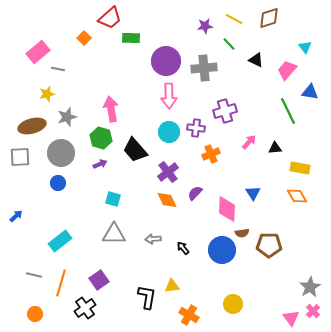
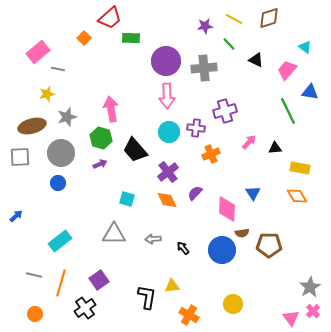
cyan triangle at (305, 47): rotated 16 degrees counterclockwise
pink arrow at (169, 96): moved 2 px left
cyan square at (113, 199): moved 14 px right
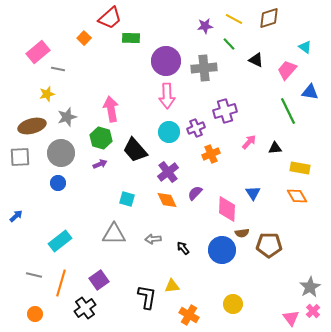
purple cross at (196, 128): rotated 30 degrees counterclockwise
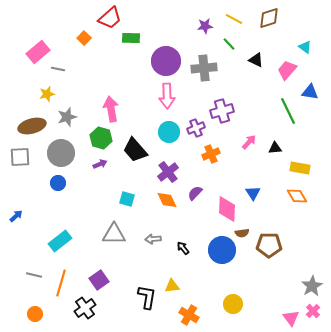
purple cross at (225, 111): moved 3 px left
gray star at (310, 287): moved 2 px right, 1 px up
